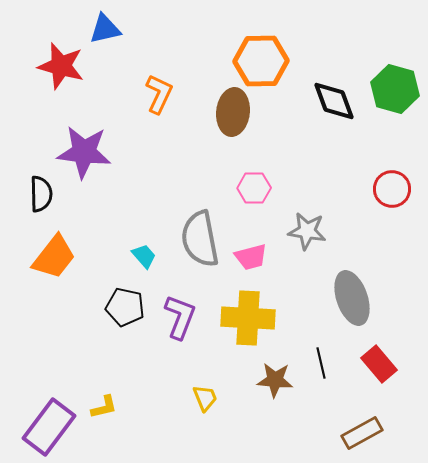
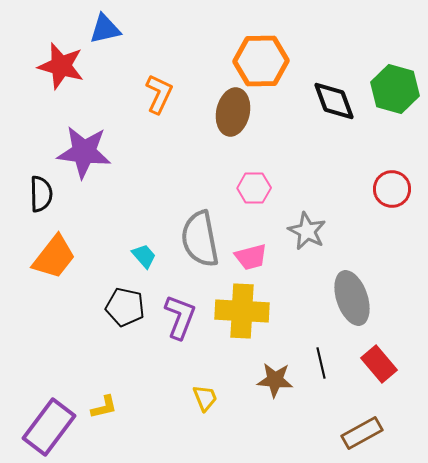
brown ellipse: rotated 6 degrees clockwise
gray star: rotated 18 degrees clockwise
yellow cross: moved 6 px left, 7 px up
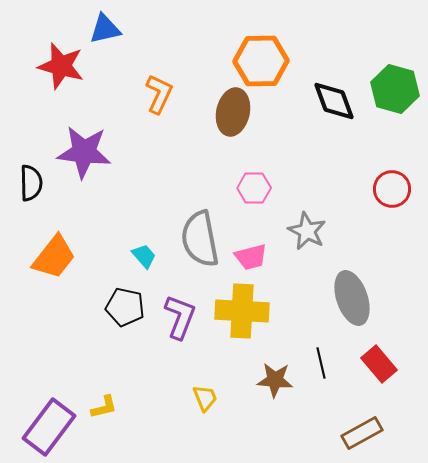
black semicircle: moved 10 px left, 11 px up
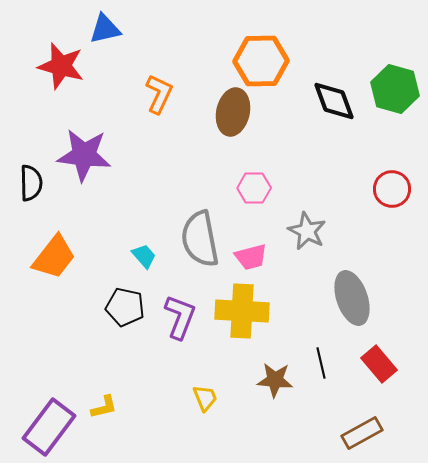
purple star: moved 3 px down
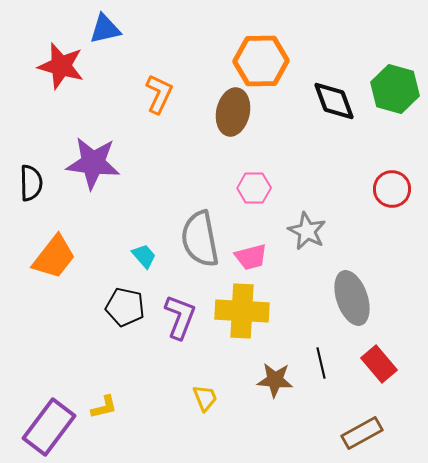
purple star: moved 9 px right, 8 px down
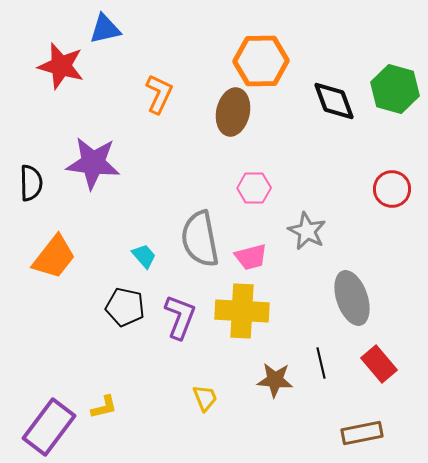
brown rectangle: rotated 18 degrees clockwise
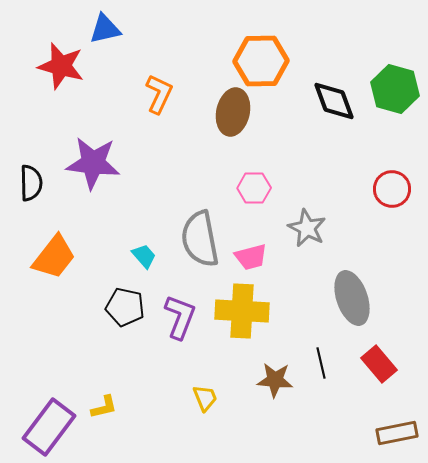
gray star: moved 3 px up
brown rectangle: moved 35 px right
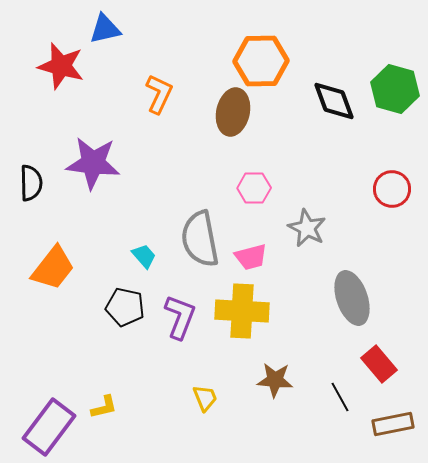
orange trapezoid: moved 1 px left, 11 px down
black line: moved 19 px right, 34 px down; rotated 16 degrees counterclockwise
brown rectangle: moved 4 px left, 9 px up
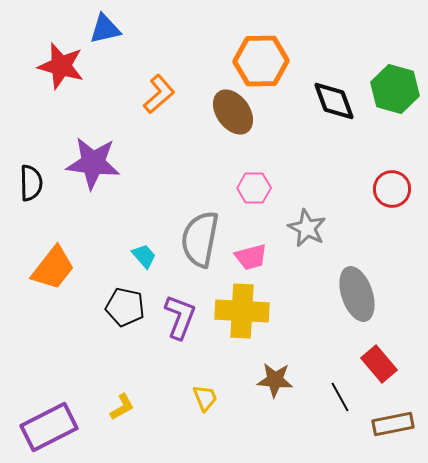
orange L-shape: rotated 24 degrees clockwise
brown ellipse: rotated 48 degrees counterclockwise
gray semicircle: rotated 22 degrees clockwise
gray ellipse: moved 5 px right, 4 px up
yellow L-shape: moved 18 px right; rotated 16 degrees counterclockwise
purple rectangle: rotated 26 degrees clockwise
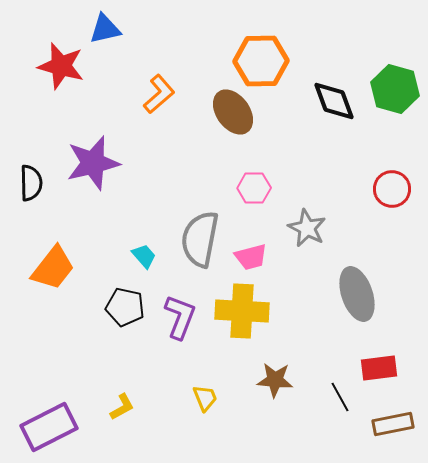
purple star: rotated 20 degrees counterclockwise
red rectangle: moved 4 px down; rotated 57 degrees counterclockwise
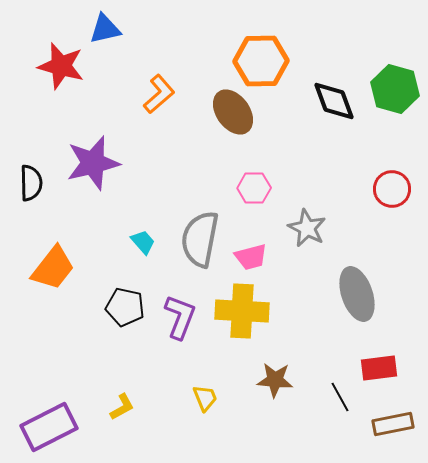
cyan trapezoid: moved 1 px left, 14 px up
